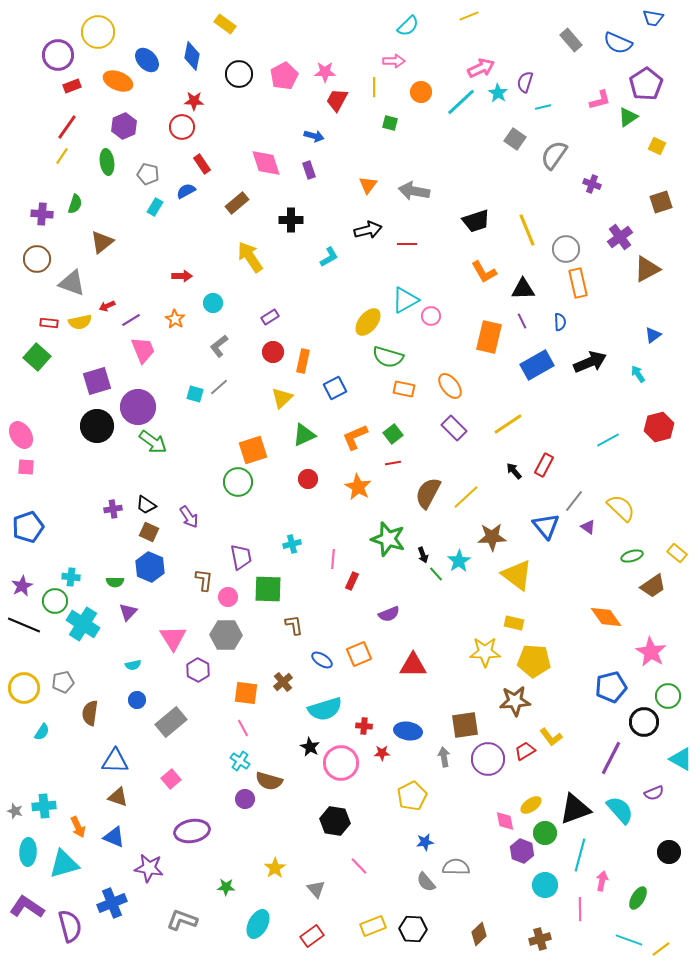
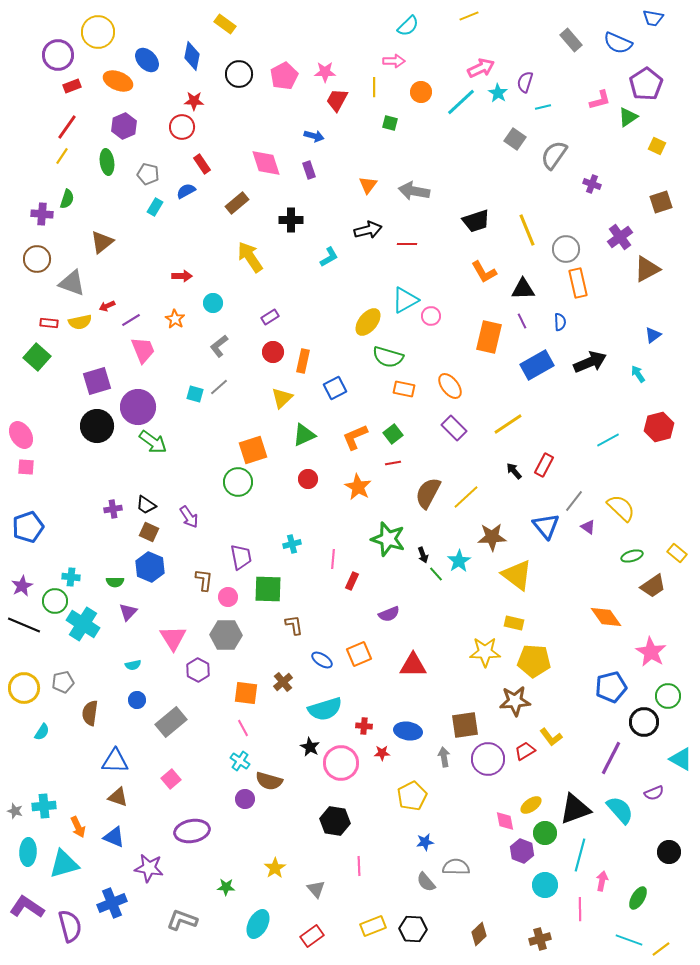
green semicircle at (75, 204): moved 8 px left, 5 px up
pink line at (359, 866): rotated 42 degrees clockwise
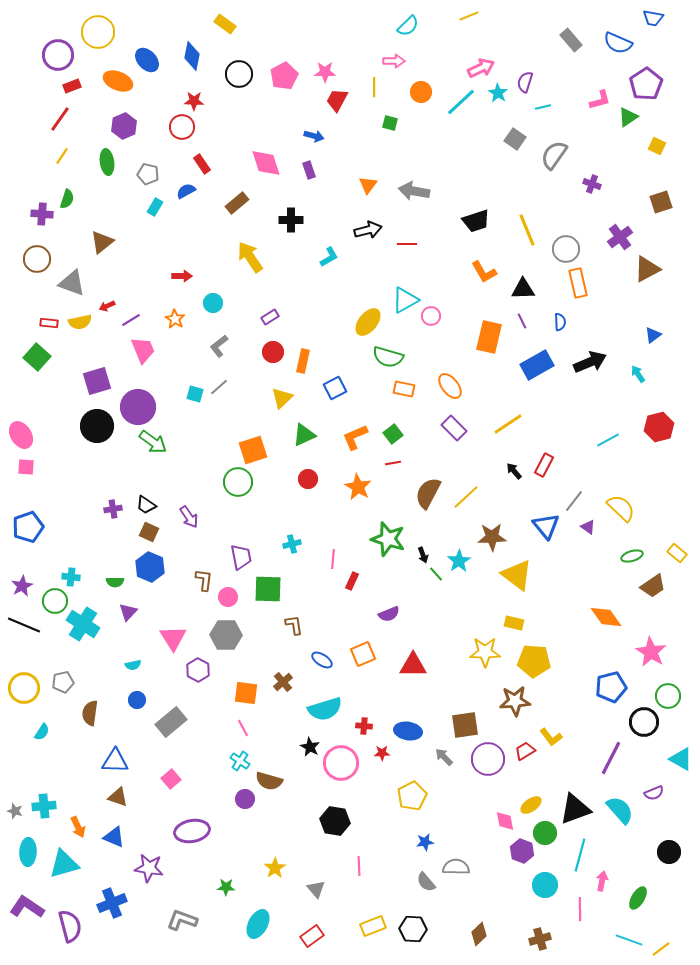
red line at (67, 127): moved 7 px left, 8 px up
orange square at (359, 654): moved 4 px right
gray arrow at (444, 757): rotated 36 degrees counterclockwise
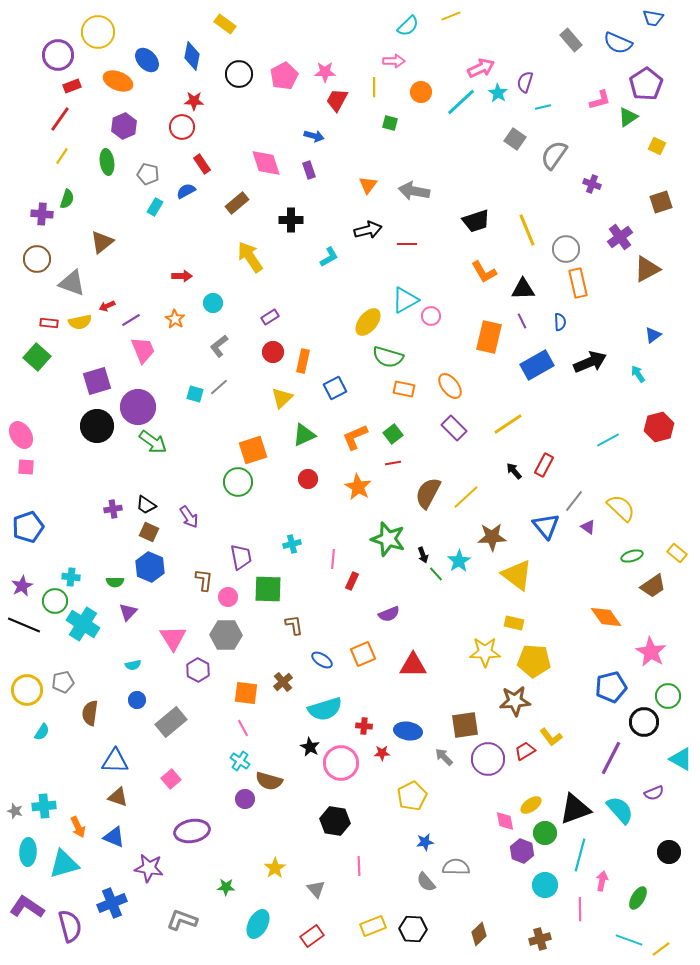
yellow line at (469, 16): moved 18 px left
yellow circle at (24, 688): moved 3 px right, 2 px down
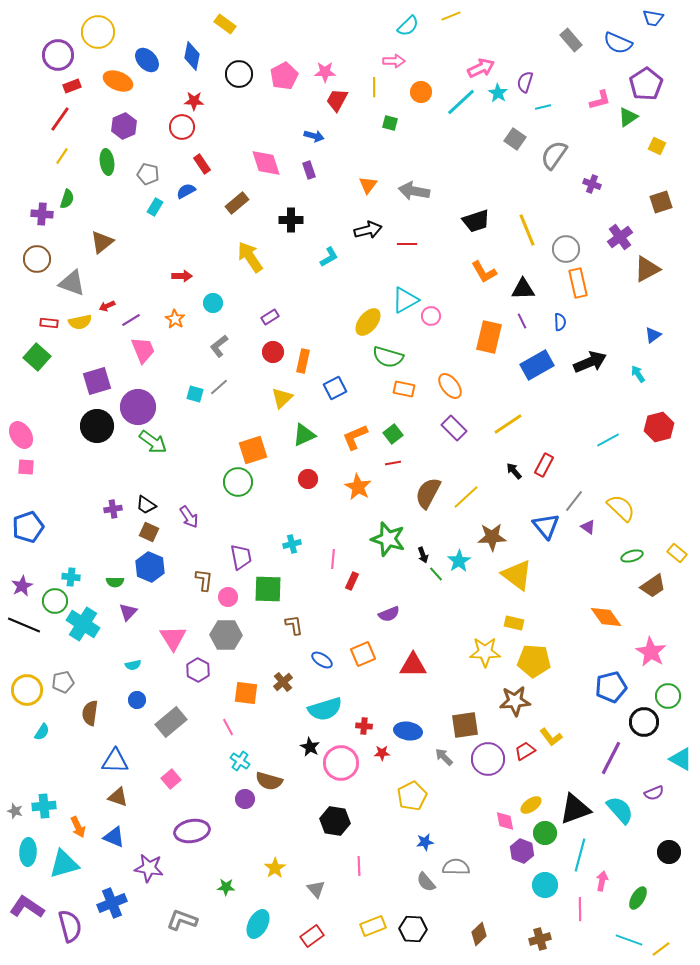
pink line at (243, 728): moved 15 px left, 1 px up
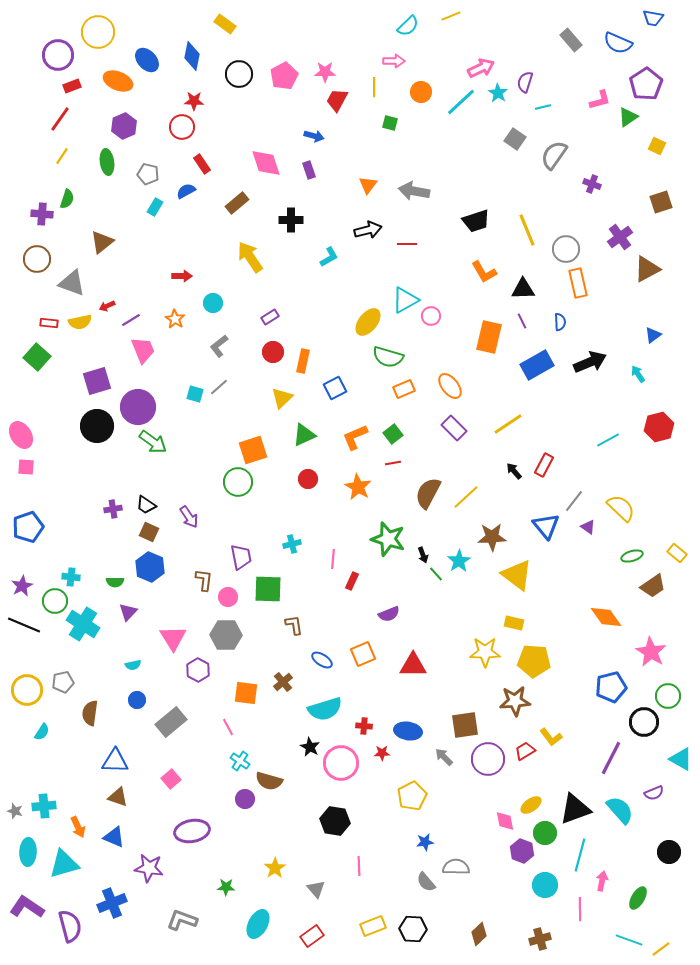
orange rectangle at (404, 389): rotated 35 degrees counterclockwise
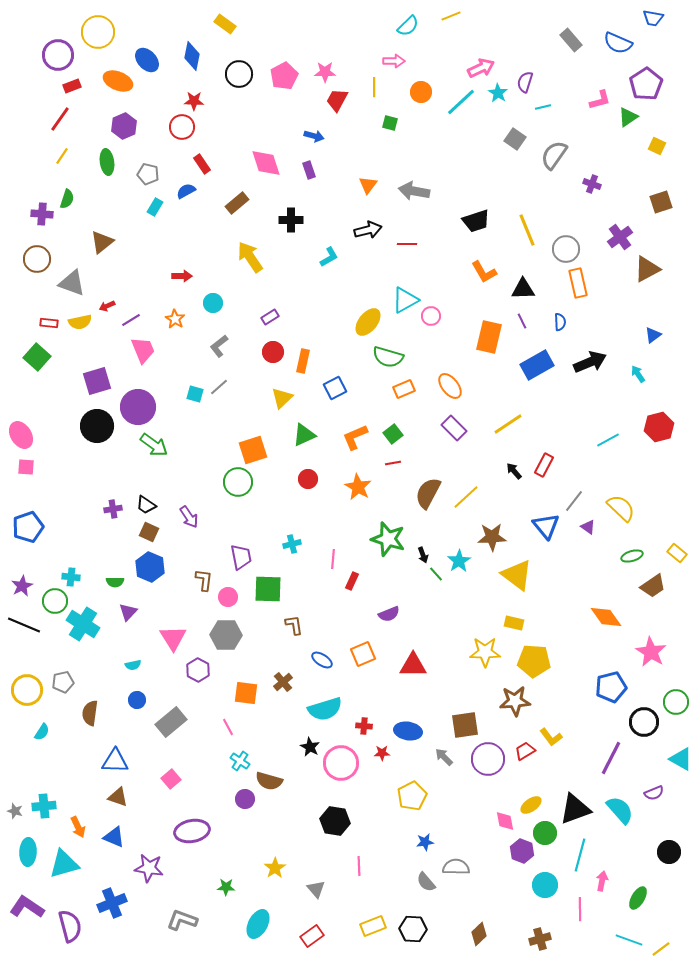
green arrow at (153, 442): moved 1 px right, 3 px down
green circle at (668, 696): moved 8 px right, 6 px down
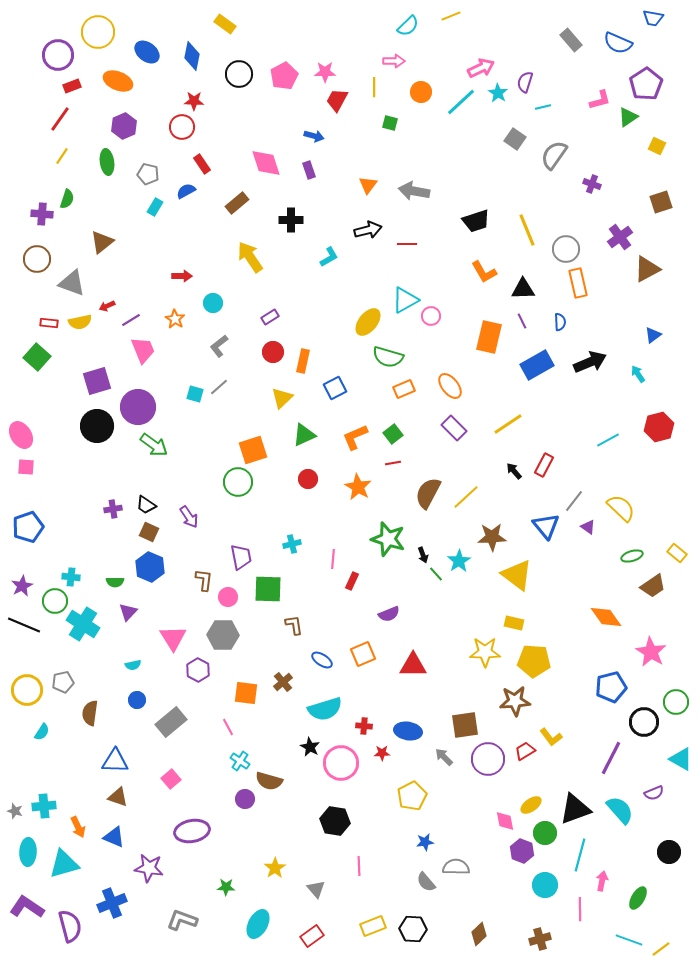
blue ellipse at (147, 60): moved 8 px up; rotated 10 degrees counterclockwise
gray hexagon at (226, 635): moved 3 px left
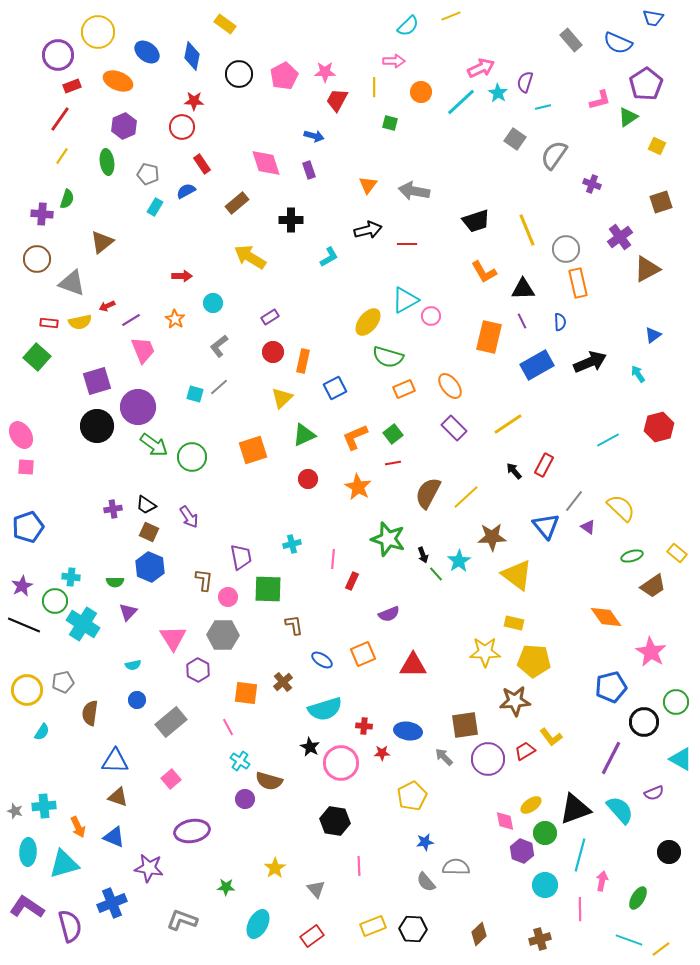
yellow arrow at (250, 257): rotated 24 degrees counterclockwise
green circle at (238, 482): moved 46 px left, 25 px up
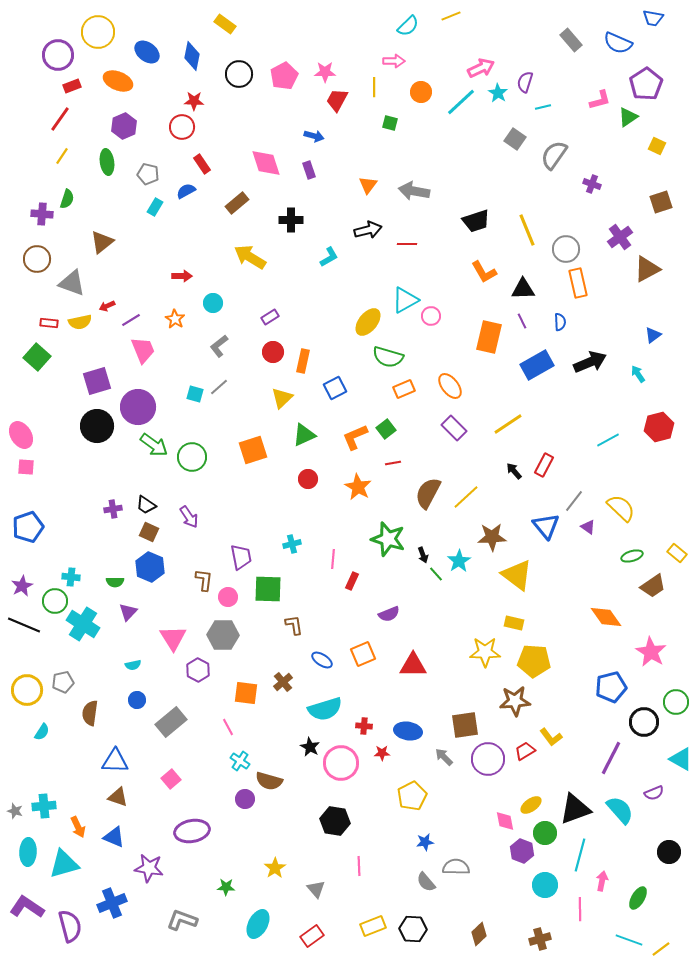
green square at (393, 434): moved 7 px left, 5 px up
